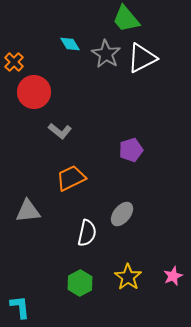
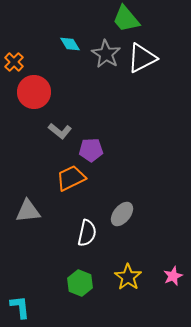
purple pentagon: moved 40 px left; rotated 15 degrees clockwise
green hexagon: rotated 10 degrees counterclockwise
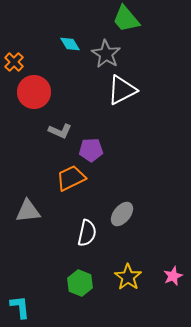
white triangle: moved 20 px left, 32 px down
gray L-shape: rotated 15 degrees counterclockwise
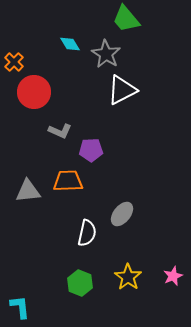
orange trapezoid: moved 3 px left, 3 px down; rotated 24 degrees clockwise
gray triangle: moved 20 px up
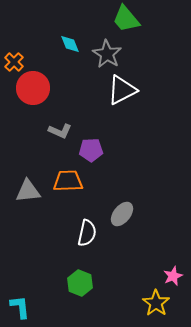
cyan diamond: rotated 10 degrees clockwise
gray star: moved 1 px right
red circle: moved 1 px left, 4 px up
yellow star: moved 28 px right, 26 px down
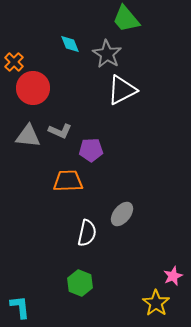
gray triangle: moved 55 px up; rotated 12 degrees clockwise
